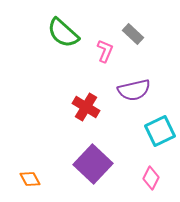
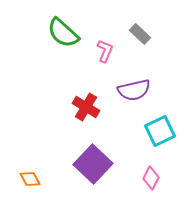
gray rectangle: moved 7 px right
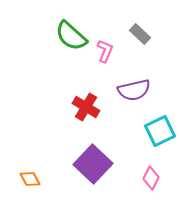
green semicircle: moved 8 px right, 3 px down
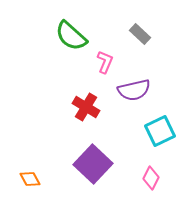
pink L-shape: moved 11 px down
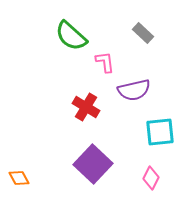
gray rectangle: moved 3 px right, 1 px up
pink L-shape: rotated 30 degrees counterclockwise
cyan square: moved 1 px down; rotated 20 degrees clockwise
orange diamond: moved 11 px left, 1 px up
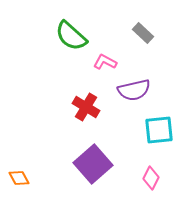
pink L-shape: rotated 55 degrees counterclockwise
cyan square: moved 1 px left, 2 px up
purple square: rotated 6 degrees clockwise
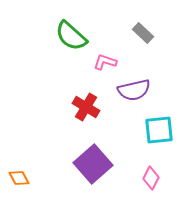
pink L-shape: rotated 10 degrees counterclockwise
